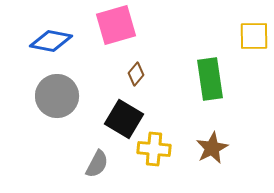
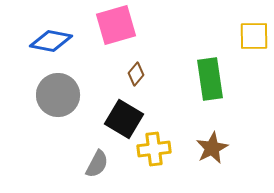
gray circle: moved 1 px right, 1 px up
yellow cross: rotated 12 degrees counterclockwise
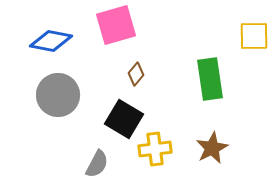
yellow cross: moved 1 px right
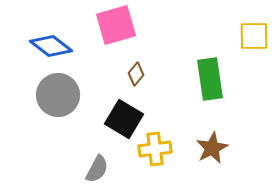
blue diamond: moved 5 px down; rotated 27 degrees clockwise
gray semicircle: moved 5 px down
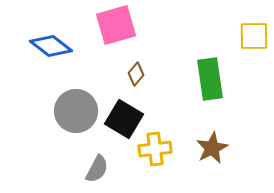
gray circle: moved 18 px right, 16 px down
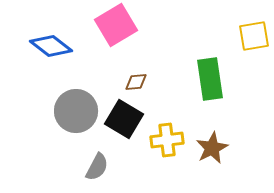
pink square: rotated 15 degrees counterclockwise
yellow square: rotated 8 degrees counterclockwise
brown diamond: moved 8 px down; rotated 45 degrees clockwise
yellow cross: moved 12 px right, 9 px up
gray semicircle: moved 2 px up
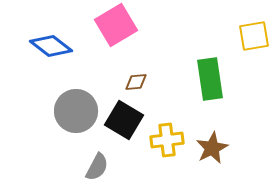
black square: moved 1 px down
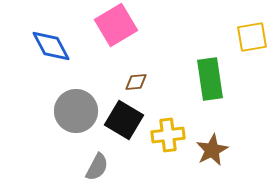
yellow square: moved 2 px left, 1 px down
blue diamond: rotated 24 degrees clockwise
yellow cross: moved 1 px right, 5 px up
brown star: moved 2 px down
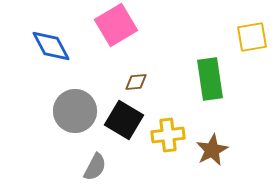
gray circle: moved 1 px left
gray semicircle: moved 2 px left
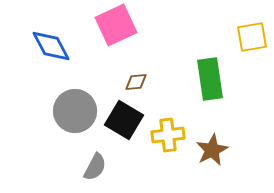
pink square: rotated 6 degrees clockwise
